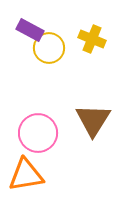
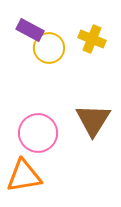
orange triangle: moved 2 px left, 1 px down
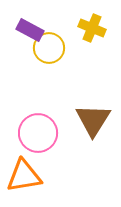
yellow cross: moved 11 px up
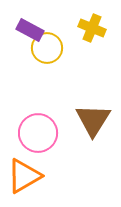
yellow circle: moved 2 px left
orange triangle: rotated 21 degrees counterclockwise
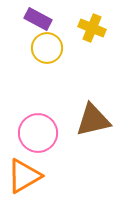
purple rectangle: moved 8 px right, 11 px up
brown triangle: rotated 45 degrees clockwise
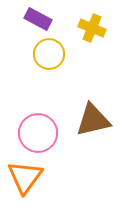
yellow circle: moved 2 px right, 6 px down
orange triangle: moved 1 px right, 1 px down; rotated 24 degrees counterclockwise
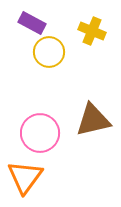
purple rectangle: moved 6 px left, 4 px down
yellow cross: moved 3 px down
yellow circle: moved 2 px up
pink circle: moved 2 px right
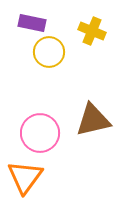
purple rectangle: rotated 16 degrees counterclockwise
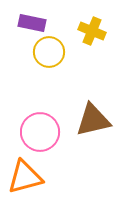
pink circle: moved 1 px up
orange triangle: rotated 39 degrees clockwise
